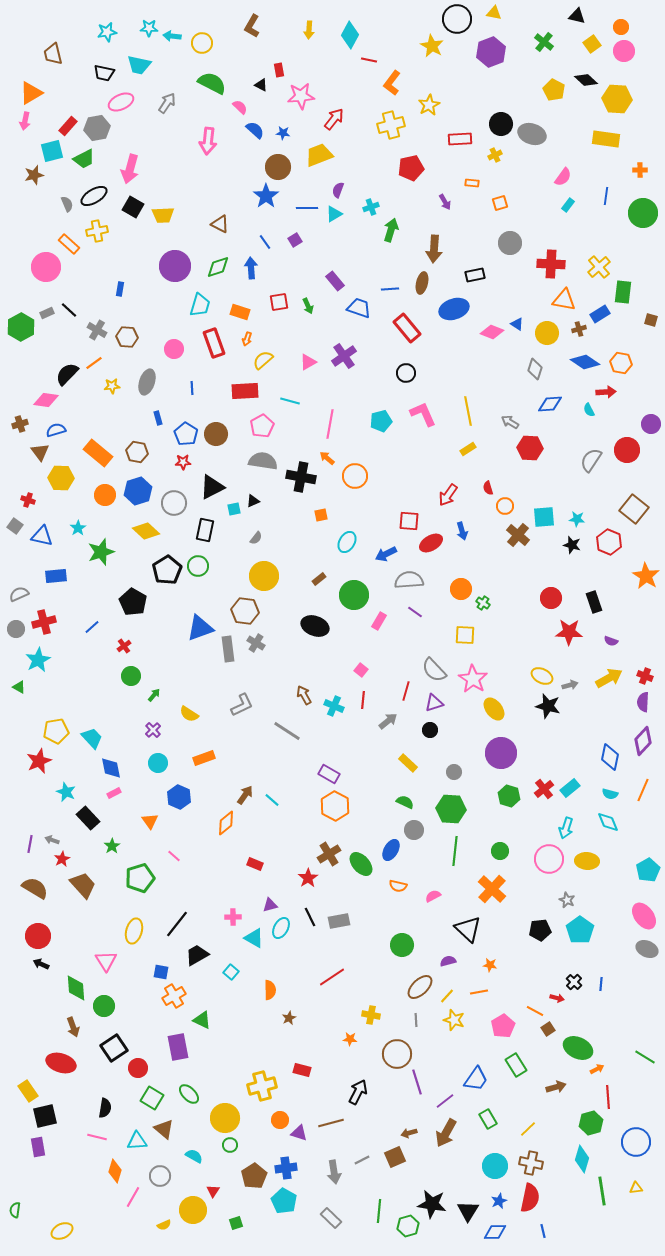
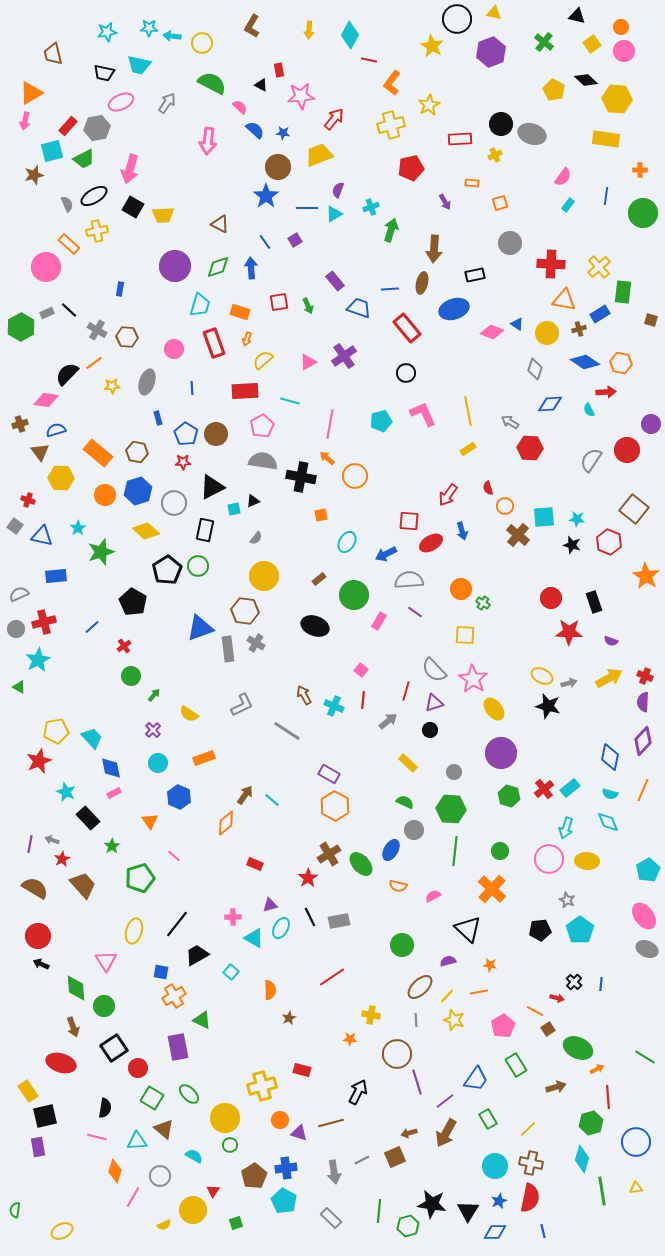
gray arrow at (570, 685): moved 1 px left, 2 px up
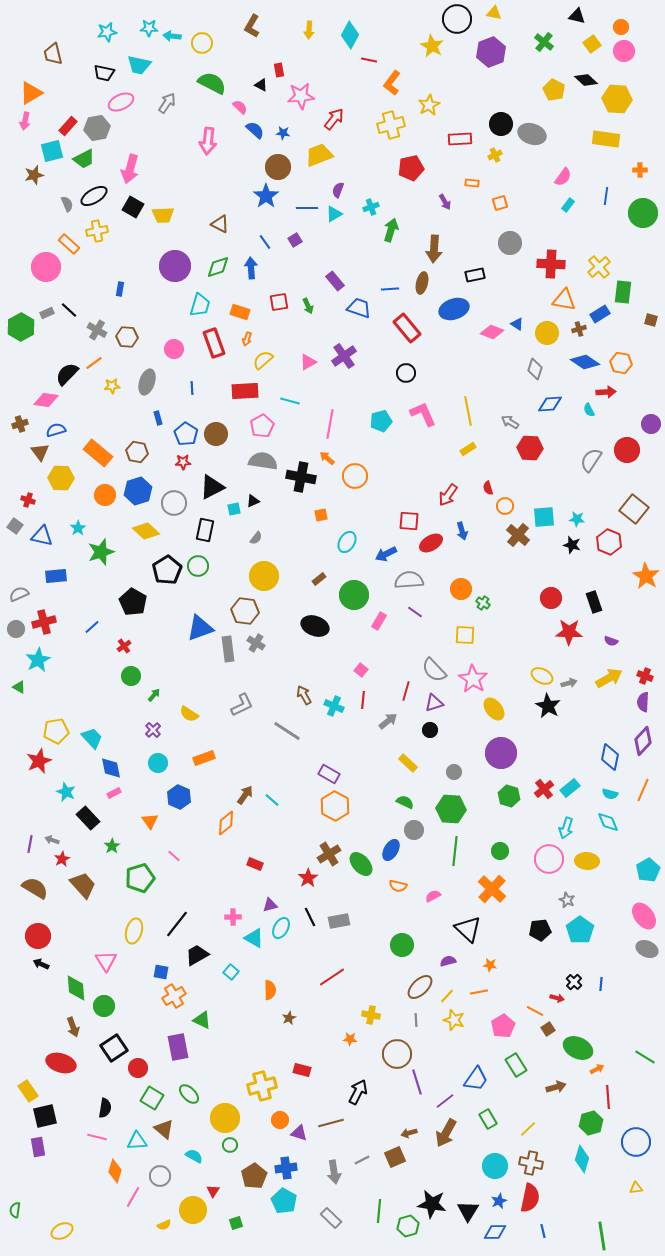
black star at (548, 706): rotated 15 degrees clockwise
green line at (602, 1191): moved 45 px down
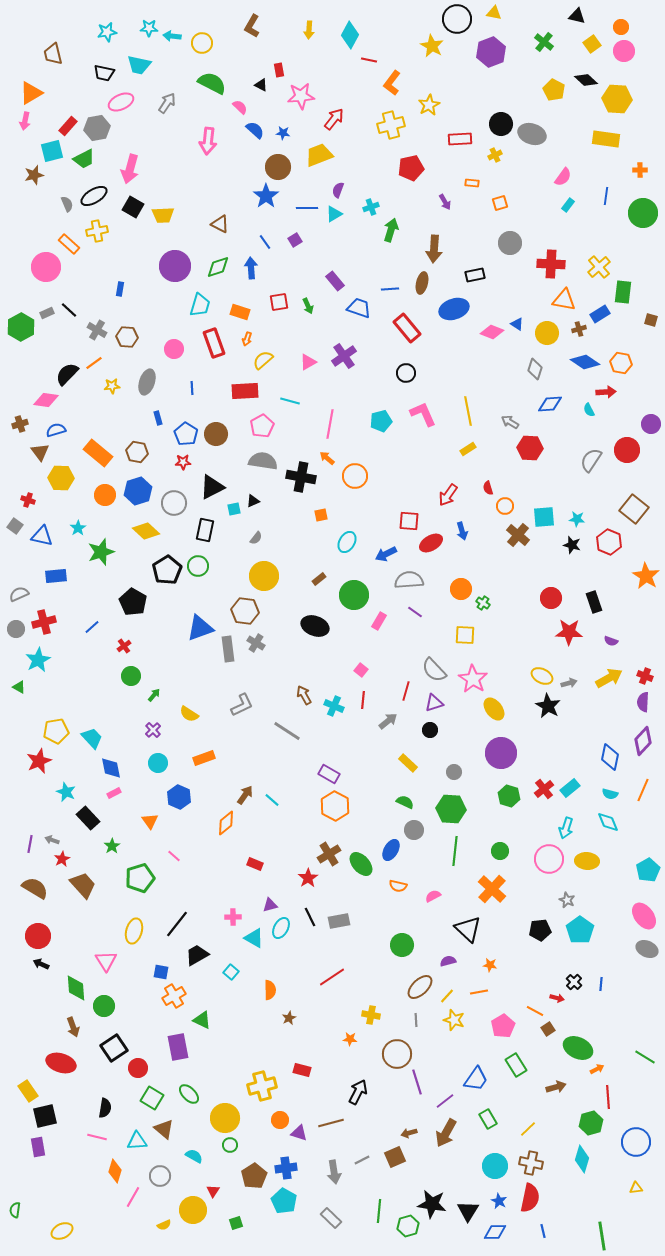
blue star at (499, 1201): rotated 21 degrees counterclockwise
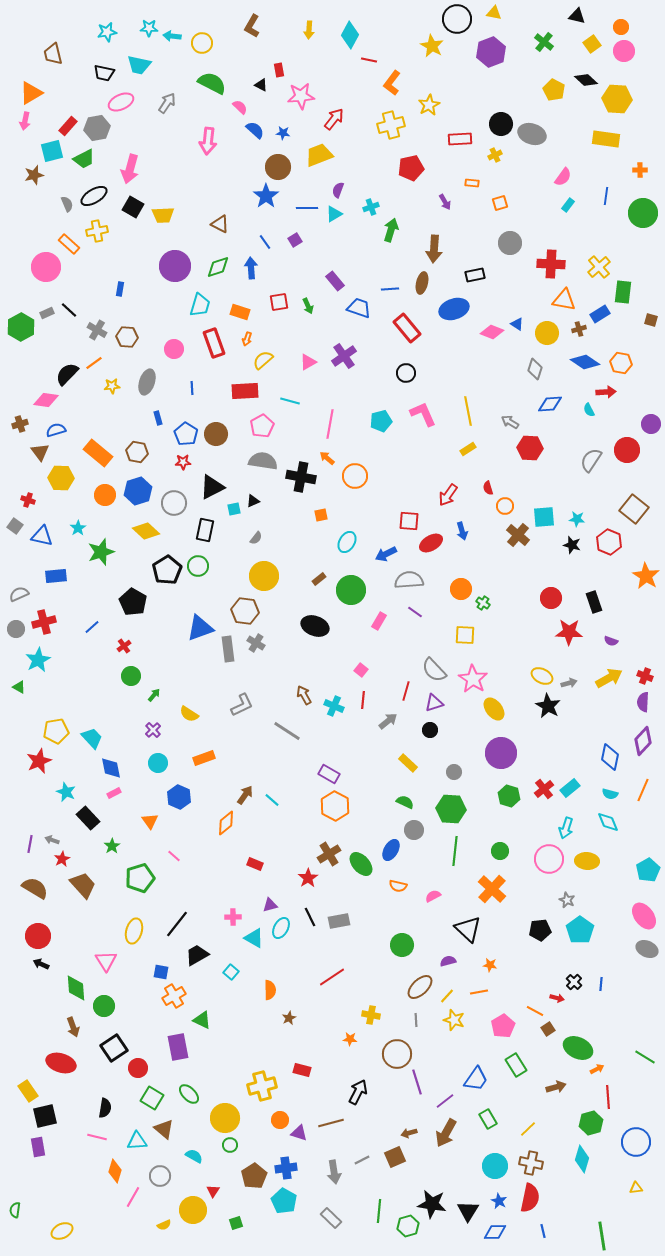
green circle at (354, 595): moved 3 px left, 5 px up
